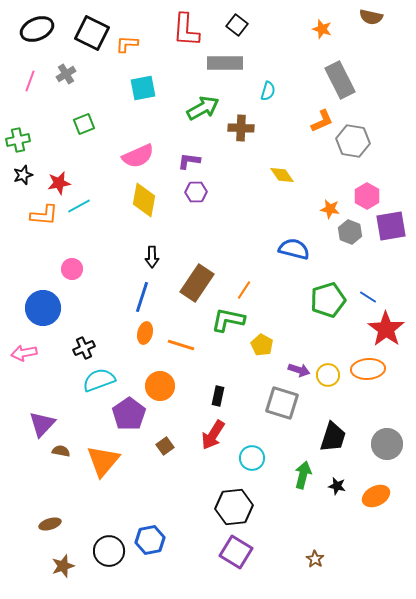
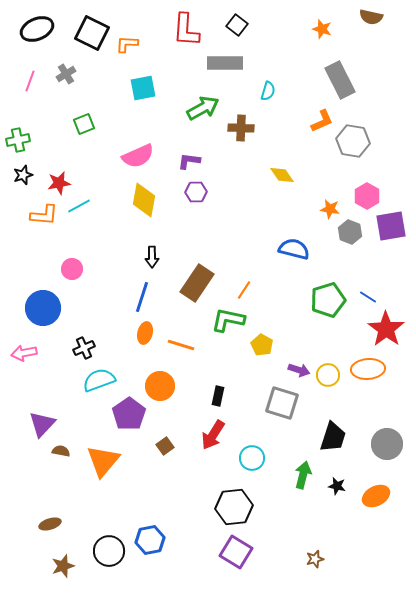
brown star at (315, 559): rotated 24 degrees clockwise
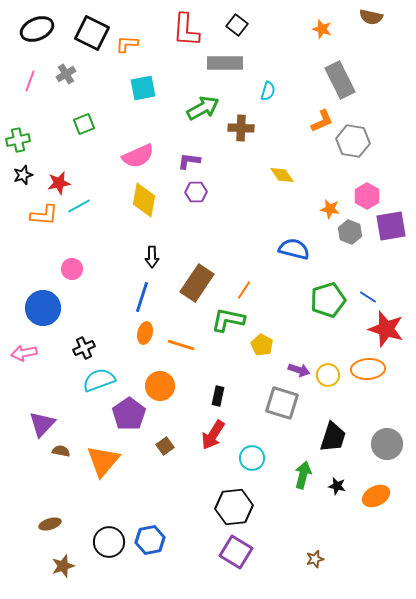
red star at (386, 329): rotated 18 degrees counterclockwise
black circle at (109, 551): moved 9 px up
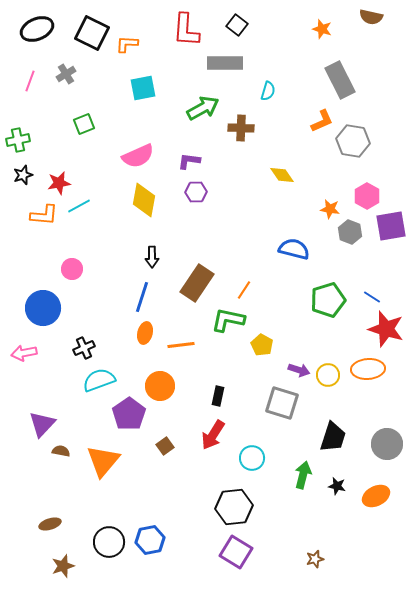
blue line at (368, 297): moved 4 px right
orange line at (181, 345): rotated 24 degrees counterclockwise
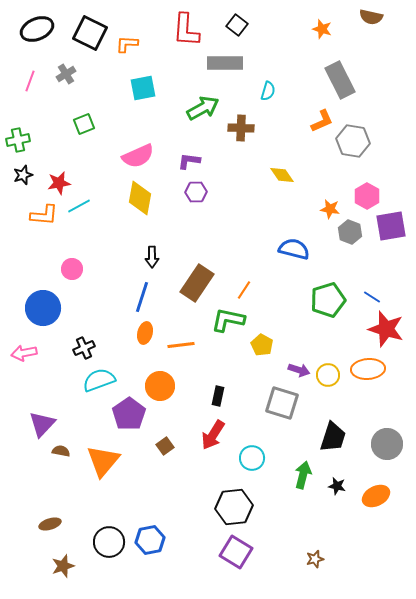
black square at (92, 33): moved 2 px left
yellow diamond at (144, 200): moved 4 px left, 2 px up
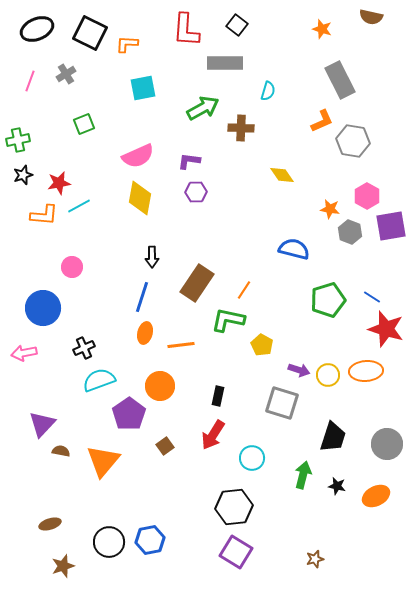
pink circle at (72, 269): moved 2 px up
orange ellipse at (368, 369): moved 2 px left, 2 px down
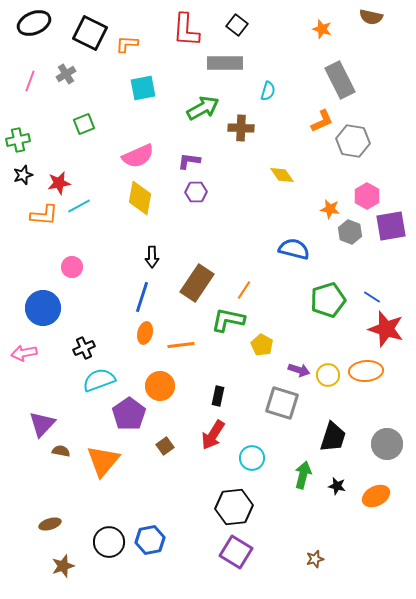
black ellipse at (37, 29): moved 3 px left, 6 px up
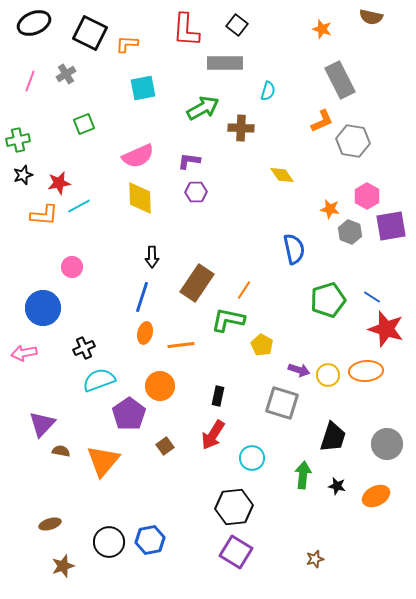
yellow diamond at (140, 198): rotated 12 degrees counterclockwise
blue semicircle at (294, 249): rotated 64 degrees clockwise
green arrow at (303, 475): rotated 8 degrees counterclockwise
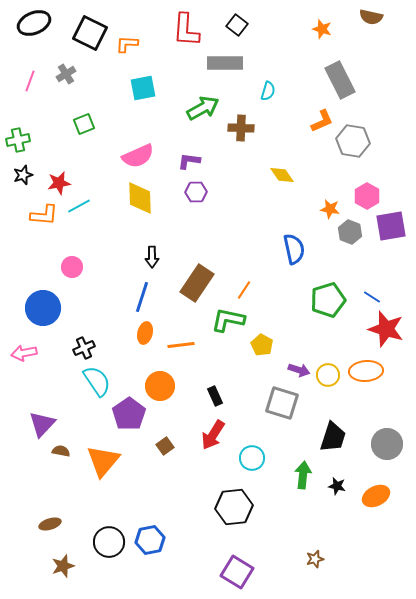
cyan semicircle at (99, 380): moved 2 px left, 1 px down; rotated 76 degrees clockwise
black rectangle at (218, 396): moved 3 px left; rotated 36 degrees counterclockwise
purple square at (236, 552): moved 1 px right, 20 px down
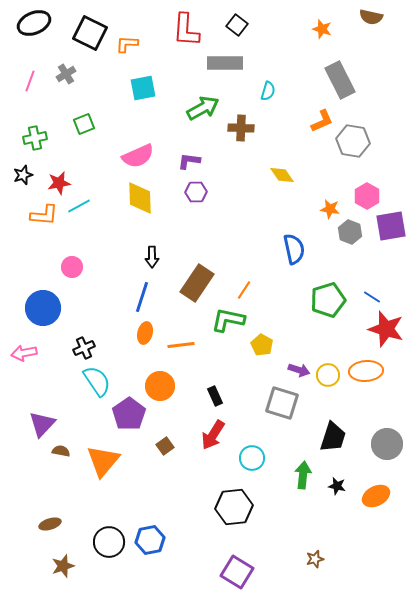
green cross at (18, 140): moved 17 px right, 2 px up
